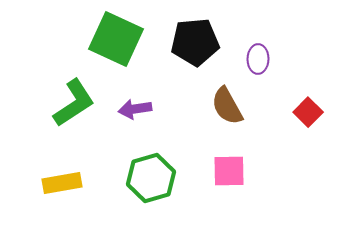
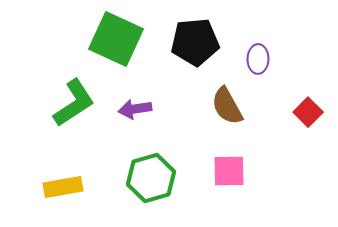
yellow rectangle: moved 1 px right, 4 px down
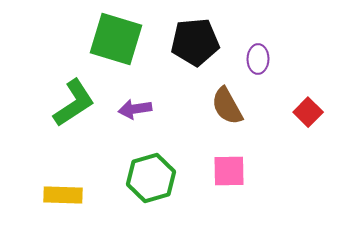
green square: rotated 8 degrees counterclockwise
yellow rectangle: moved 8 px down; rotated 12 degrees clockwise
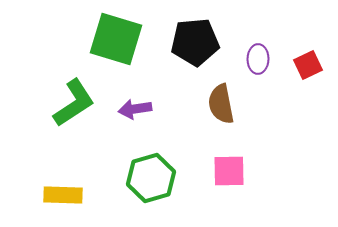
brown semicircle: moved 6 px left, 2 px up; rotated 18 degrees clockwise
red square: moved 47 px up; rotated 20 degrees clockwise
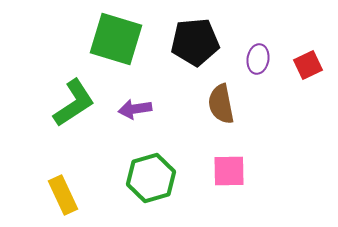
purple ellipse: rotated 8 degrees clockwise
yellow rectangle: rotated 63 degrees clockwise
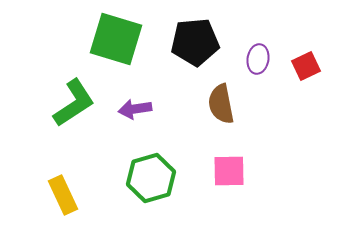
red square: moved 2 px left, 1 px down
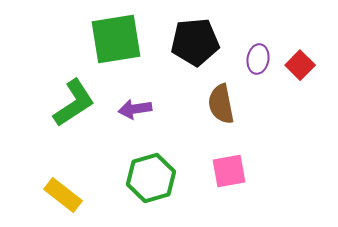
green square: rotated 26 degrees counterclockwise
red square: moved 6 px left, 1 px up; rotated 20 degrees counterclockwise
pink square: rotated 9 degrees counterclockwise
yellow rectangle: rotated 27 degrees counterclockwise
